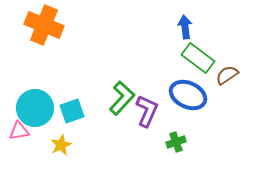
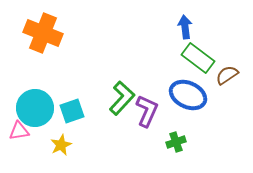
orange cross: moved 1 px left, 8 px down
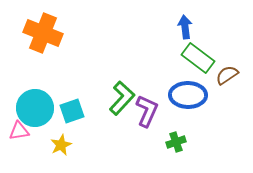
blue ellipse: rotated 24 degrees counterclockwise
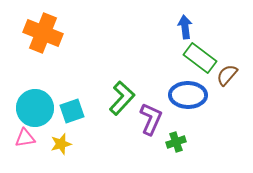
green rectangle: moved 2 px right
brown semicircle: rotated 15 degrees counterclockwise
purple L-shape: moved 4 px right, 8 px down
pink triangle: moved 6 px right, 7 px down
yellow star: moved 1 px up; rotated 10 degrees clockwise
